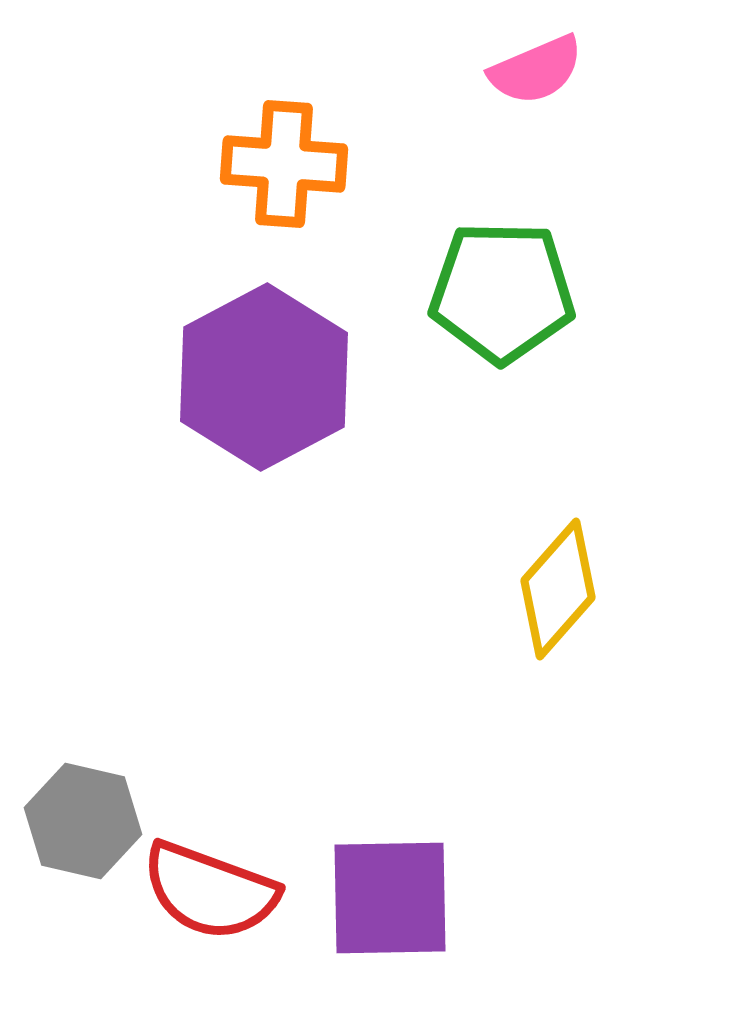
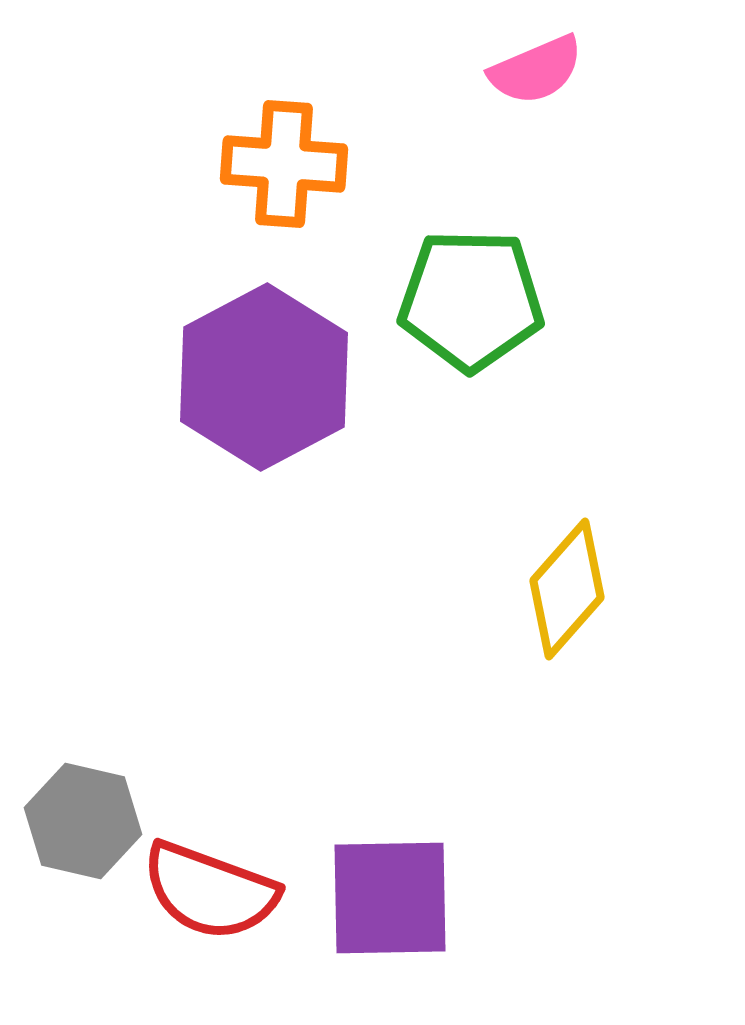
green pentagon: moved 31 px left, 8 px down
yellow diamond: moved 9 px right
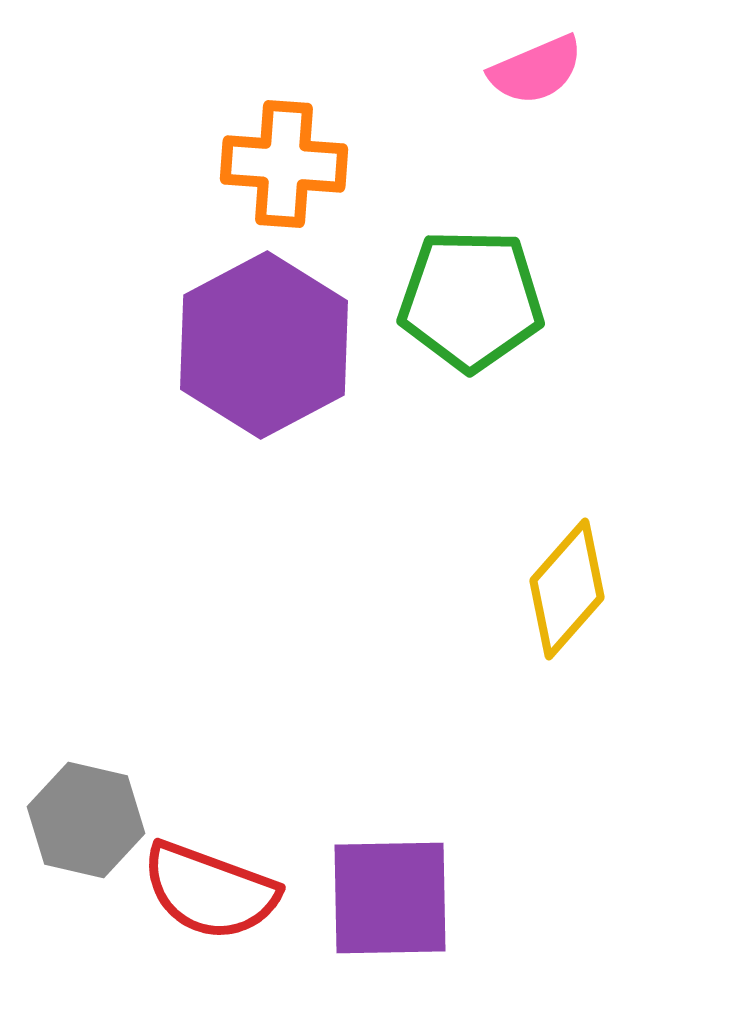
purple hexagon: moved 32 px up
gray hexagon: moved 3 px right, 1 px up
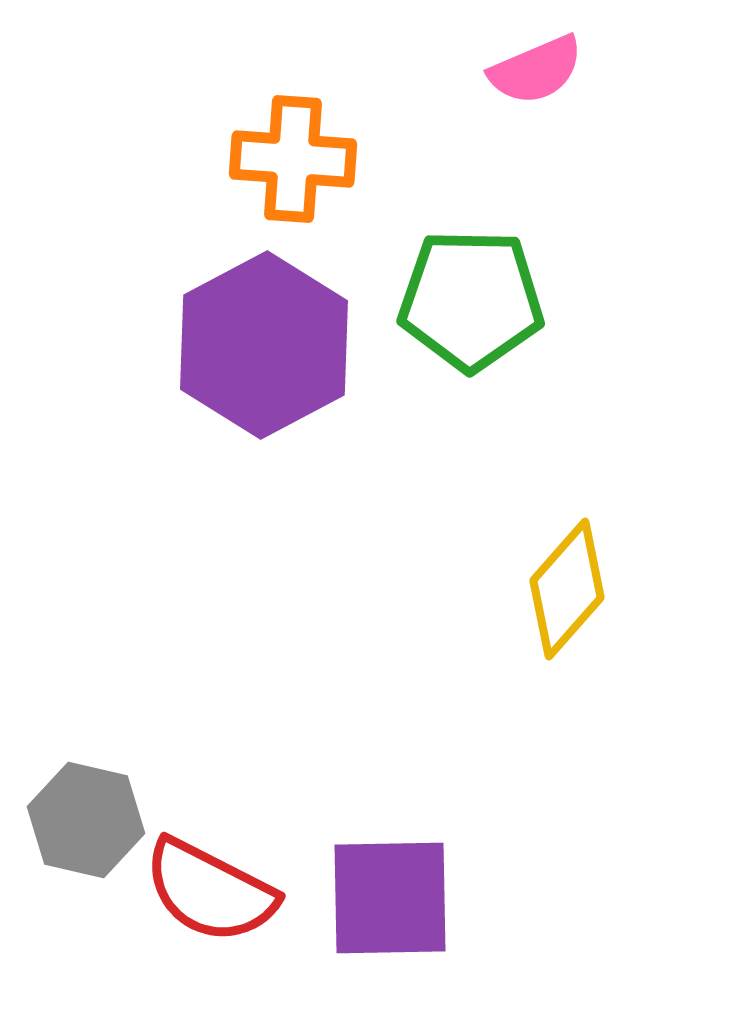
orange cross: moved 9 px right, 5 px up
red semicircle: rotated 7 degrees clockwise
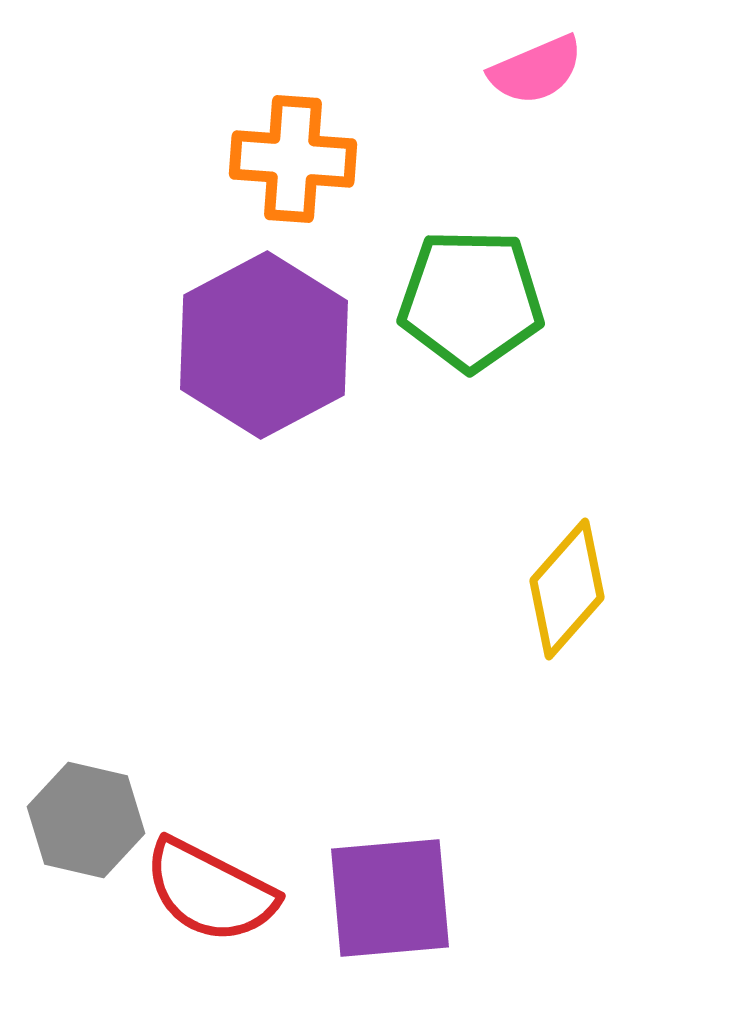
purple square: rotated 4 degrees counterclockwise
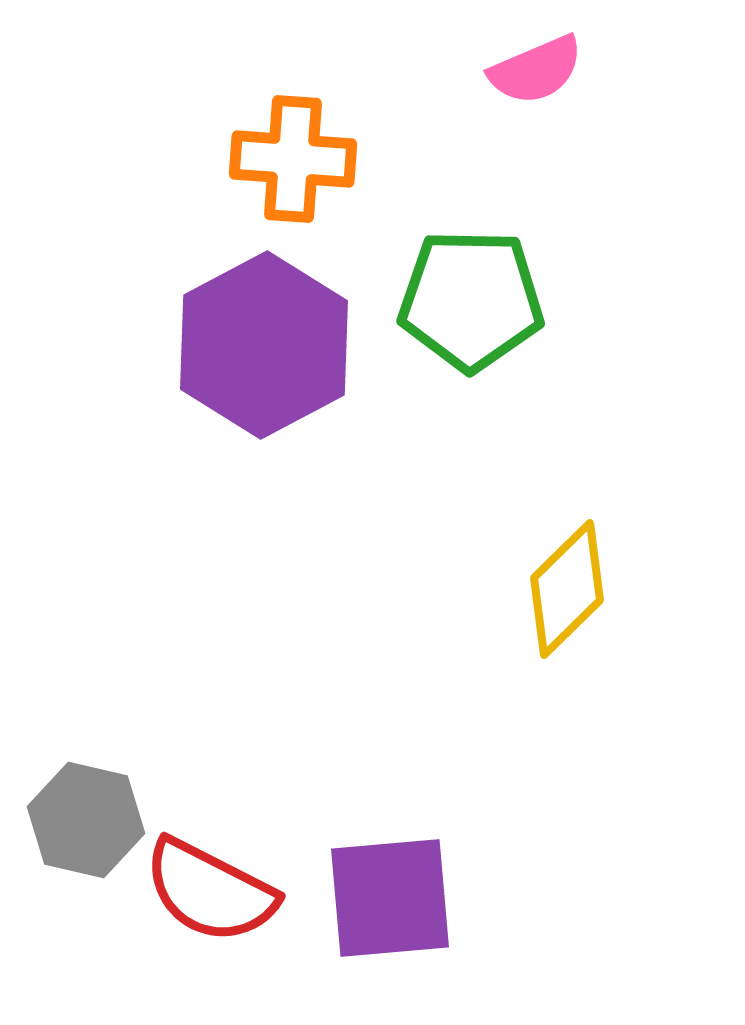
yellow diamond: rotated 4 degrees clockwise
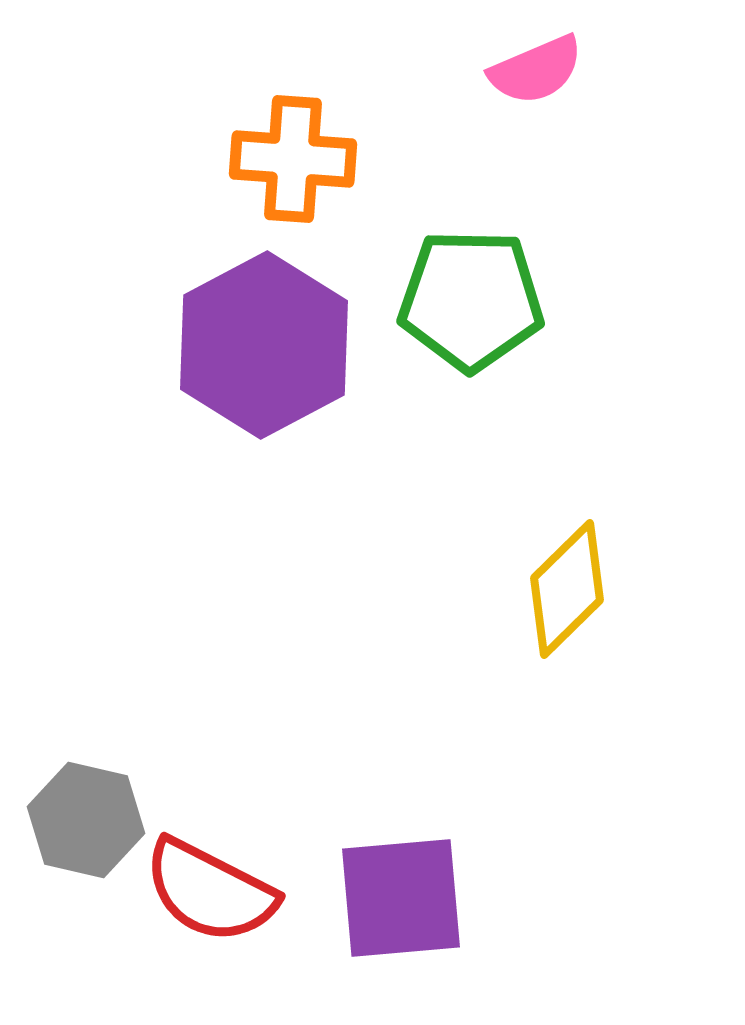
purple square: moved 11 px right
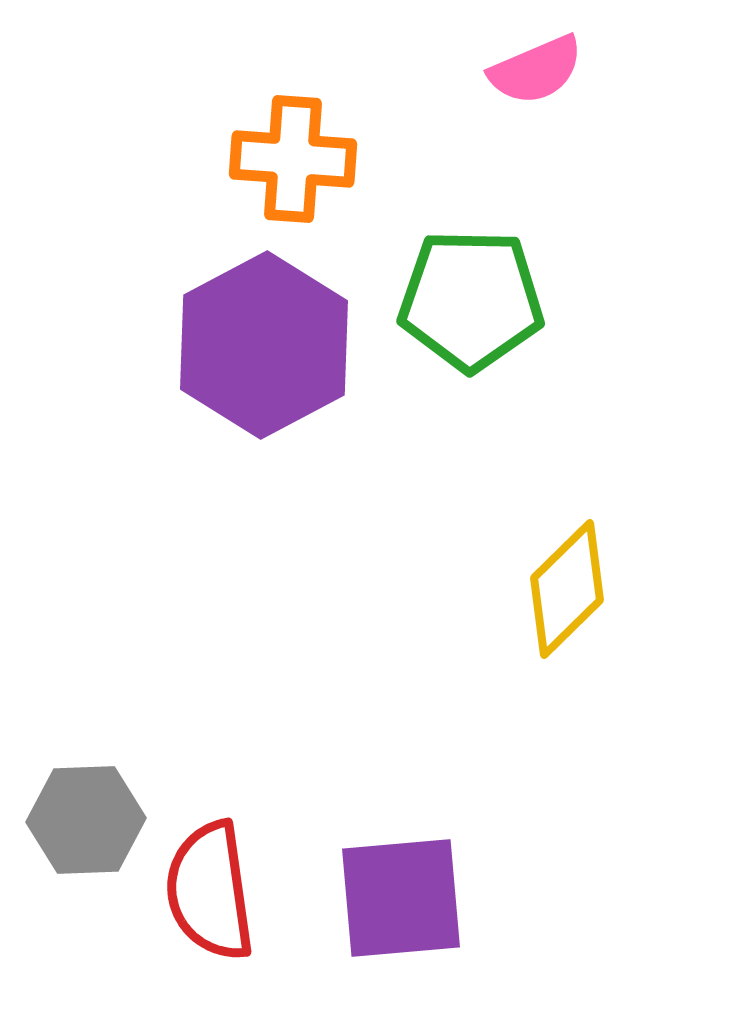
gray hexagon: rotated 15 degrees counterclockwise
red semicircle: rotated 55 degrees clockwise
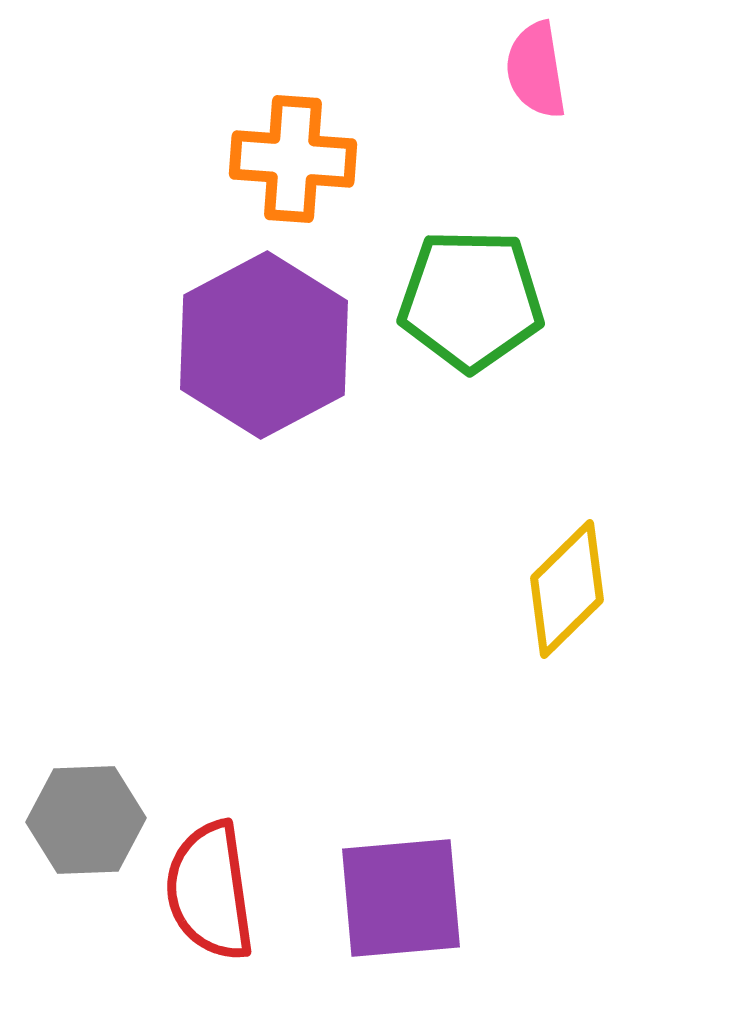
pink semicircle: rotated 104 degrees clockwise
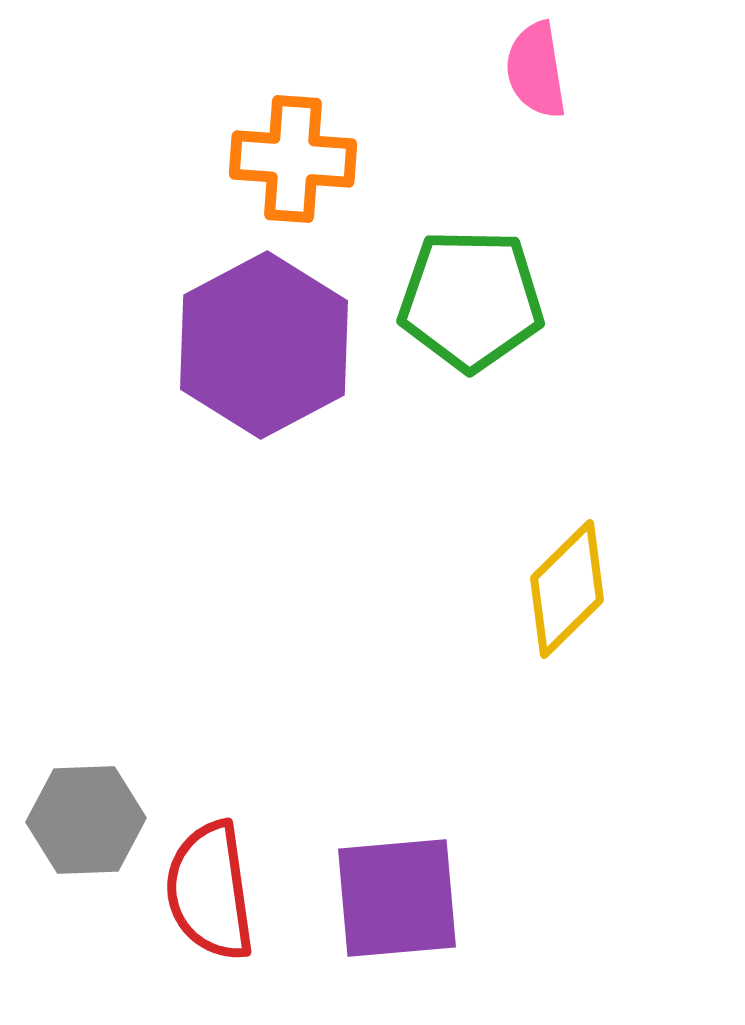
purple square: moved 4 px left
